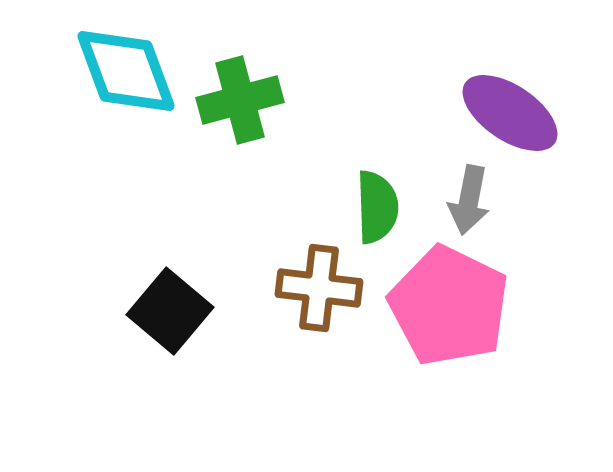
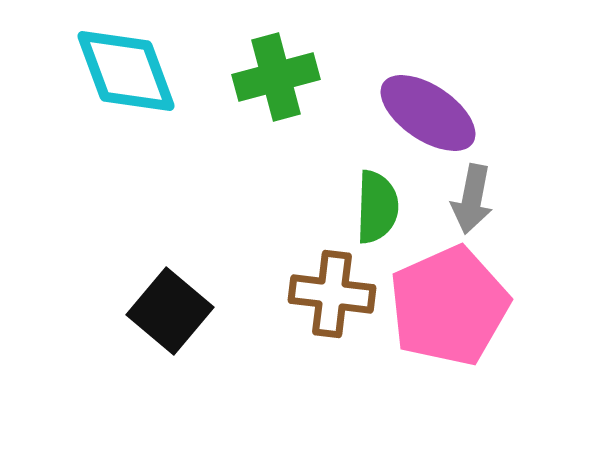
green cross: moved 36 px right, 23 px up
purple ellipse: moved 82 px left
gray arrow: moved 3 px right, 1 px up
green semicircle: rotated 4 degrees clockwise
brown cross: moved 13 px right, 6 px down
pink pentagon: rotated 22 degrees clockwise
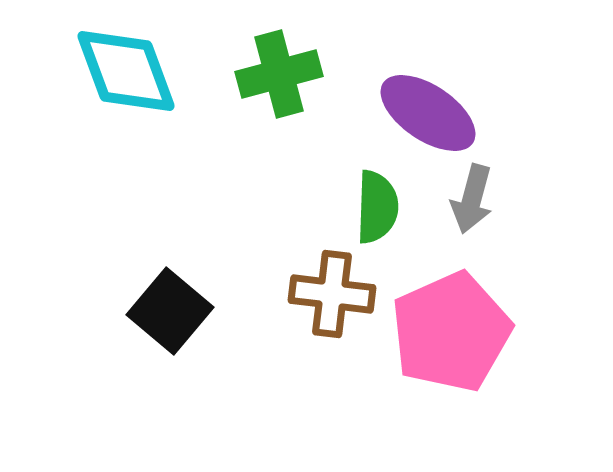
green cross: moved 3 px right, 3 px up
gray arrow: rotated 4 degrees clockwise
pink pentagon: moved 2 px right, 26 px down
